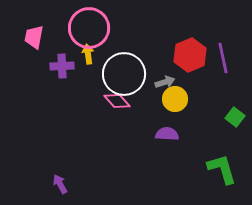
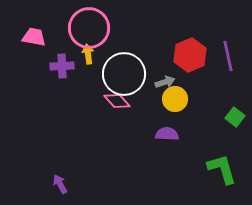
pink trapezoid: rotated 90 degrees clockwise
purple line: moved 5 px right, 2 px up
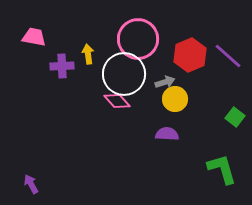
pink circle: moved 49 px right, 11 px down
purple line: rotated 36 degrees counterclockwise
purple arrow: moved 29 px left
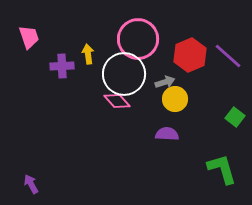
pink trapezoid: moved 5 px left; rotated 60 degrees clockwise
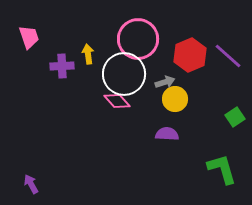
green square: rotated 18 degrees clockwise
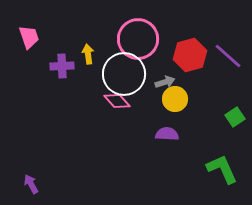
red hexagon: rotated 8 degrees clockwise
green L-shape: rotated 8 degrees counterclockwise
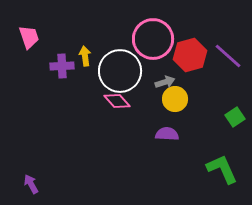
pink circle: moved 15 px right
yellow arrow: moved 3 px left, 2 px down
white circle: moved 4 px left, 3 px up
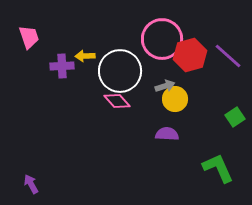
pink circle: moved 9 px right
yellow arrow: rotated 84 degrees counterclockwise
gray arrow: moved 4 px down
green L-shape: moved 4 px left, 1 px up
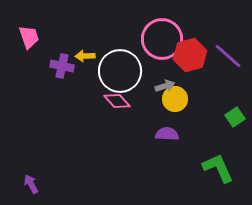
purple cross: rotated 15 degrees clockwise
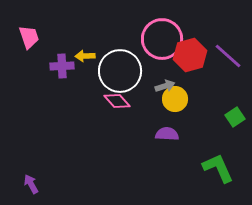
purple cross: rotated 15 degrees counterclockwise
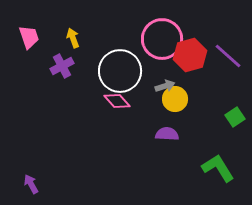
yellow arrow: moved 12 px left, 18 px up; rotated 72 degrees clockwise
purple cross: rotated 25 degrees counterclockwise
green L-shape: rotated 8 degrees counterclockwise
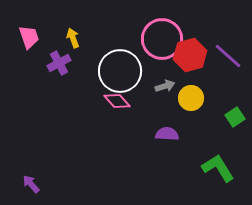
purple cross: moved 3 px left, 3 px up
yellow circle: moved 16 px right, 1 px up
purple arrow: rotated 12 degrees counterclockwise
